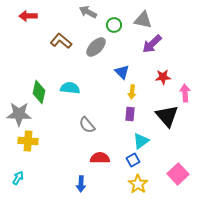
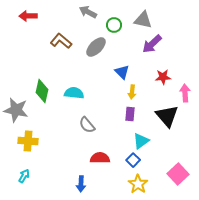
cyan semicircle: moved 4 px right, 5 px down
green diamond: moved 3 px right, 1 px up
gray star: moved 3 px left, 4 px up; rotated 10 degrees clockwise
blue square: rotated 16 degrees counterclockwise
cyan arrow: moved 6 px right, 2 px up
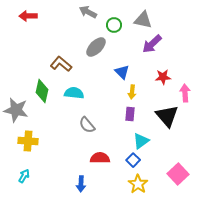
brown L-shape: moved 23 px down
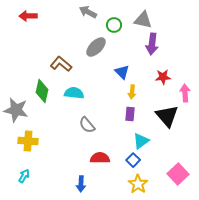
purple arrow: rotated 40 degrees counterclockwise
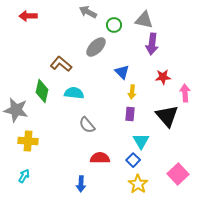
gray triangle: moved 1 px right
cyan triangle: rotated 24 degrees counterclockwise
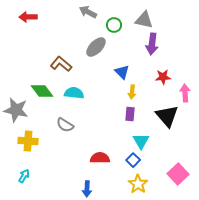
red arrow: moved 1 px down
green diamond: rotated 50 degrees counterclockwise
gray semicircle: moved 22 px left; rotated 18 degrees counterclockwise
blue arrow: moved 6 px right, 5 px down
